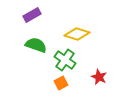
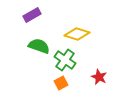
green semicircle: moved 3 px right, 1 px down
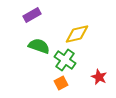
yellow diamond: rotated 30 degrees counterclockwise
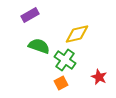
purple rectangle: moved 2 px left
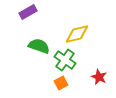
purple rectangle: moved 2 px left, 3 px up
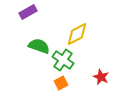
yellow diamond: rotated 15 degrees counterclockwise
green cross: moved 2 px left
red star: moved 2 px right
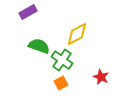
green cross: moved 1 px left
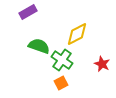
red star: moved 1 px right, 13 px up
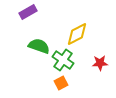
green cross: moved 1 px right
red star: moved 2 px left, 1 px up; rotated 28 degrees counterclockwise
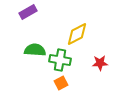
green semicircle: moved 4 px left, 4 px down; rotated 15 degrees counterclockwise
green cross: moved 3 px left; rotated 25 degrees counterclockwise
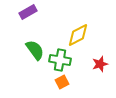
yellow diamond: moved 1 px right, 1 px down
green semicircle: rotated 50 degrees clockwise
red star: moved 1 px down; rotated 14 degrees counterclockwise
orange square: moved 1 px right, 1 px up
